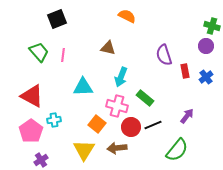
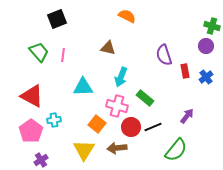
black line: moved 2 px down
green semicircle: moved 1 px left
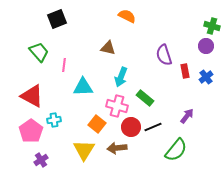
pink line: moved 1 px right, 10 px down
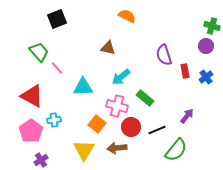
pink line: moved 7 px left, 3 px down; rotated 48 degrees counterclockwise
cyan arrow: rotated 30 degrees clockwise
black line: moved 4 px right, 3 px down
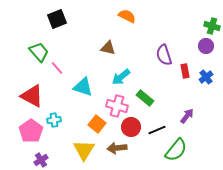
cyan triangle: rotated 20 degrees clockwise
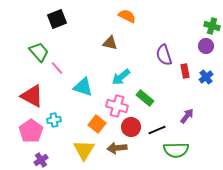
brown triangle: moved 2 px right, 5 px up
green semicircle: rotated 50 degrees clockwise
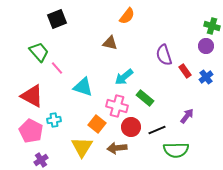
orange semicircle: rotated 102 degrees clockwise
red rectangle: rotated 24 degrees counterclockwise
cyan arrow: moved 3 px right
pink pentagon: rotated 10 degrees counterclockwise
yellow triangle: moved 2 px left, 3 px up
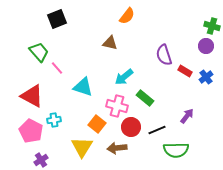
red rectangle: rotated 24 degrees counterclockwise
